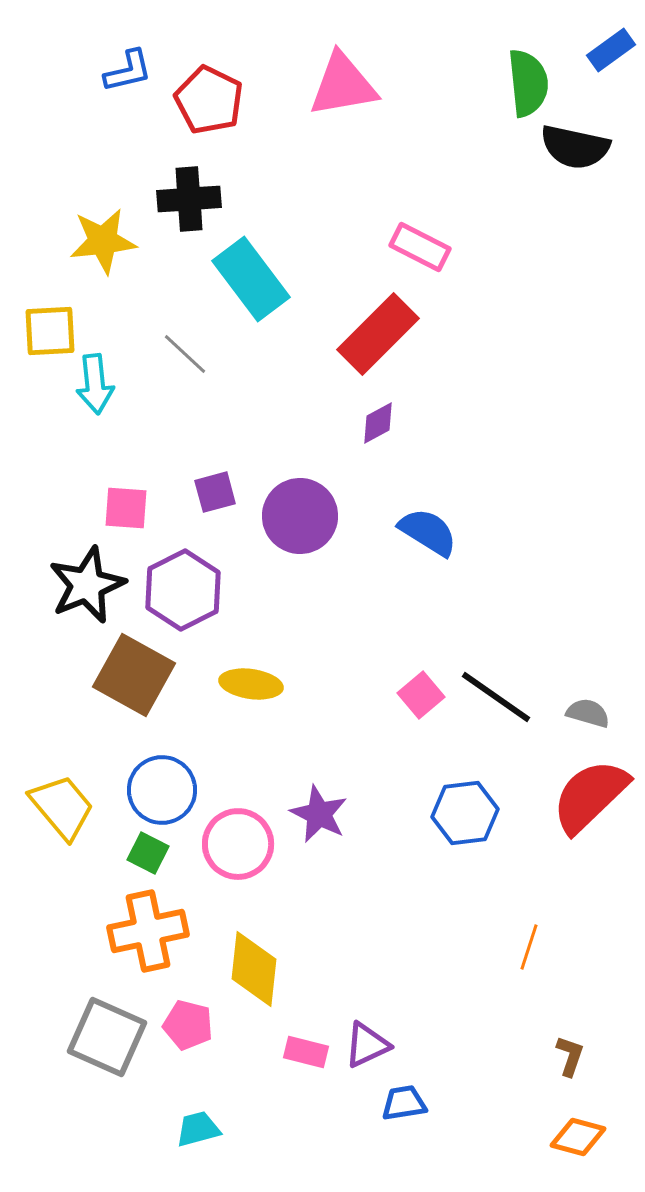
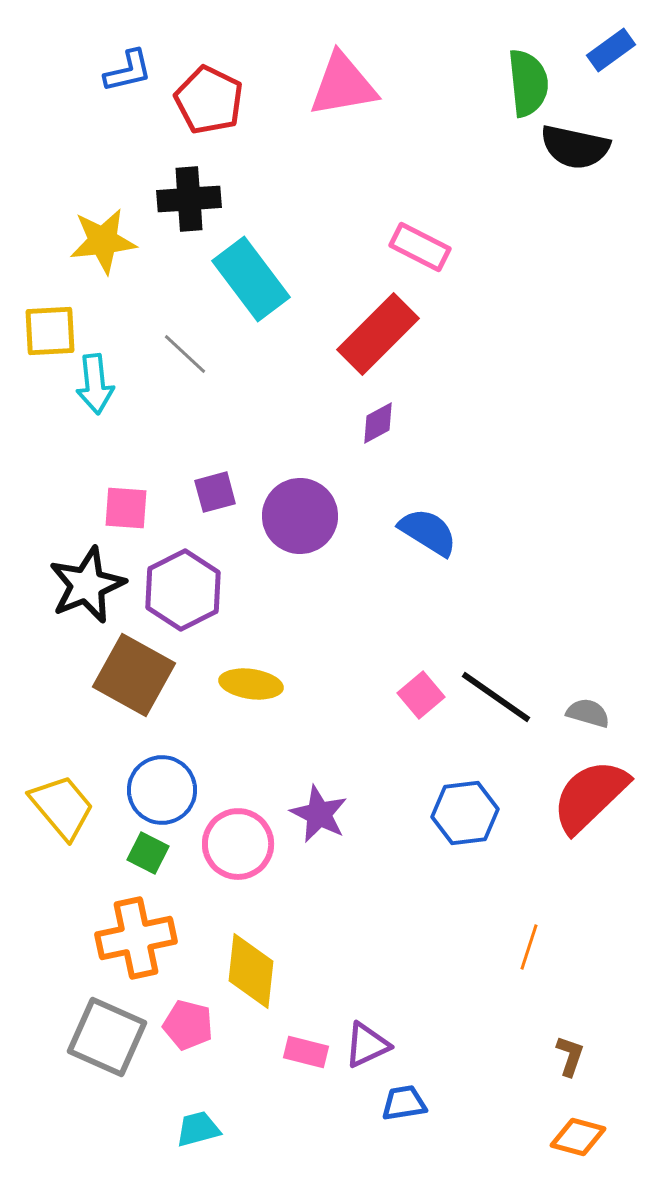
orange cross at (148, 931): moved 12 px left, 7 px down
yellow diamond at (254, 969): moved 3 px left, 2 px down
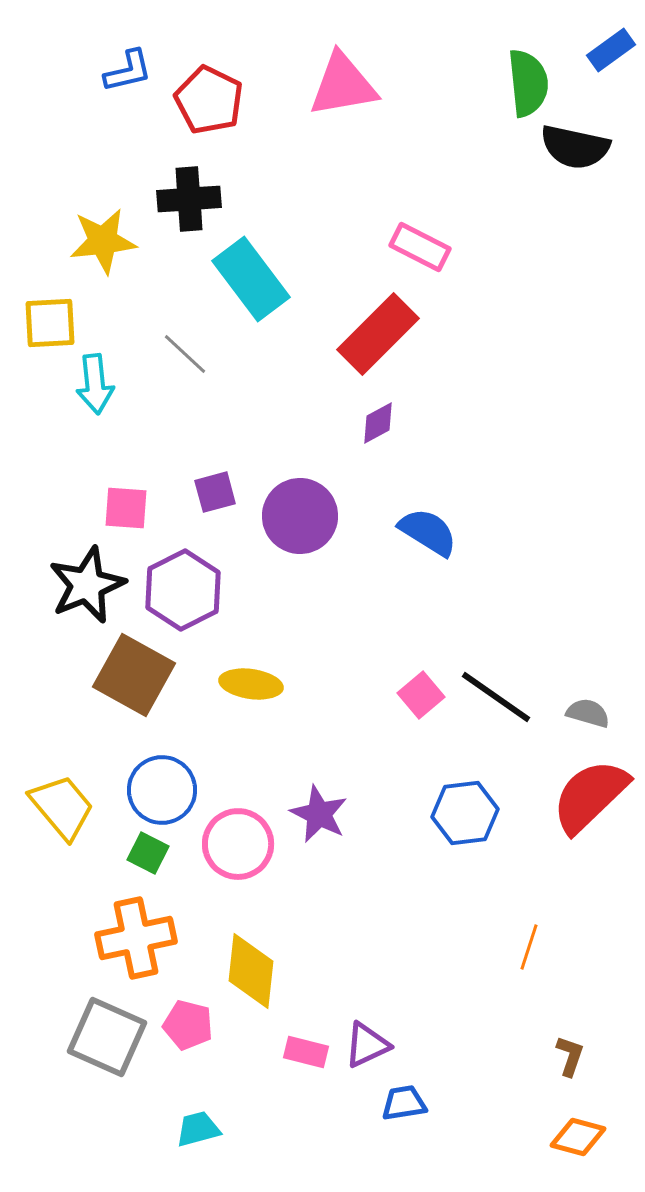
yellow square at (50, 331): moved 8 px up
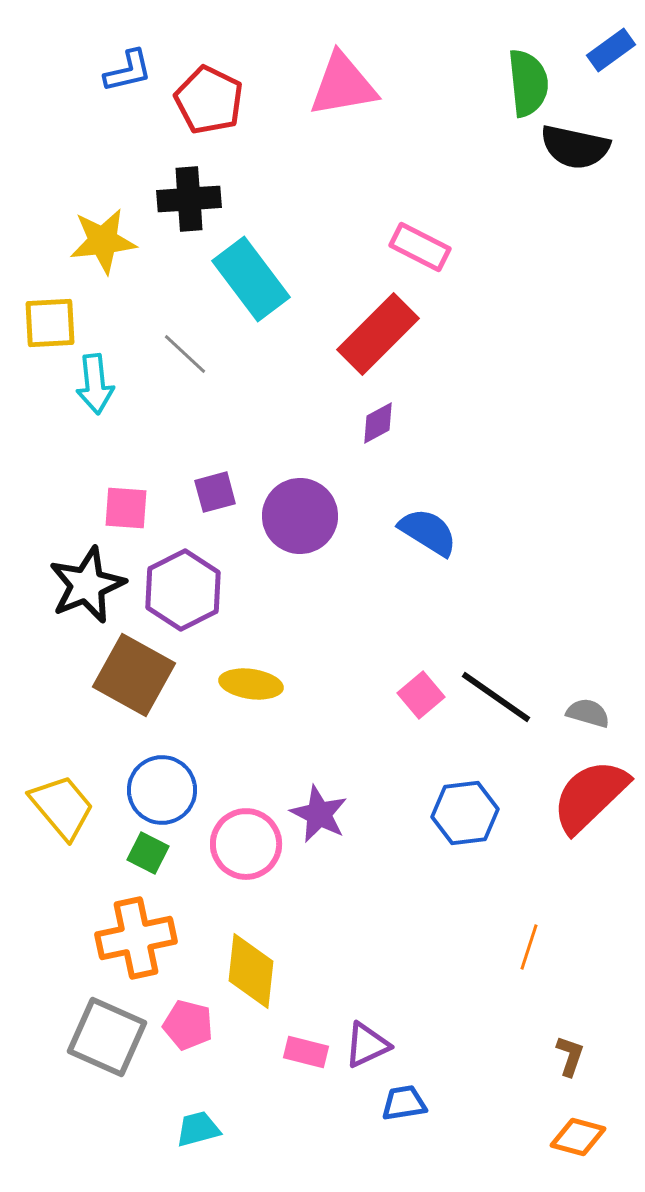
pink circle at (238, 844): moved 8 px right
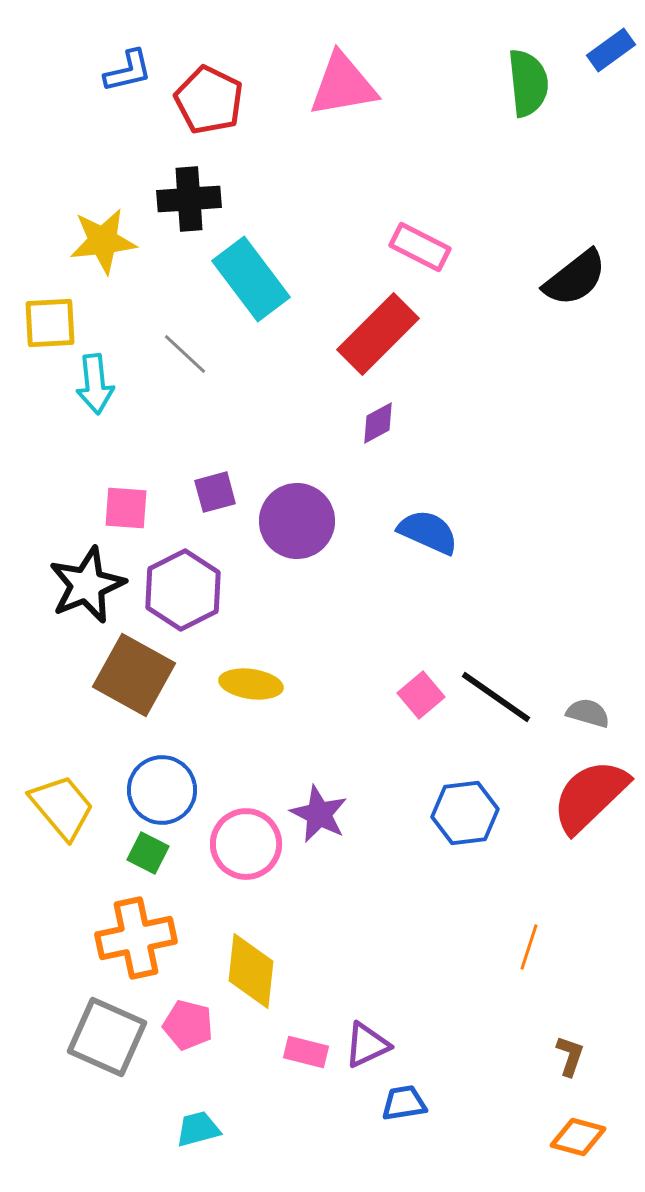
black semicircle at (575, 147): moved 131 px down; rotated 50 degrees counterclockwise
purple circle at (300, 516): moved 3 px left, 5 px down
blue semicircle at (428, 532): rotated 8 degrees counterclockwise
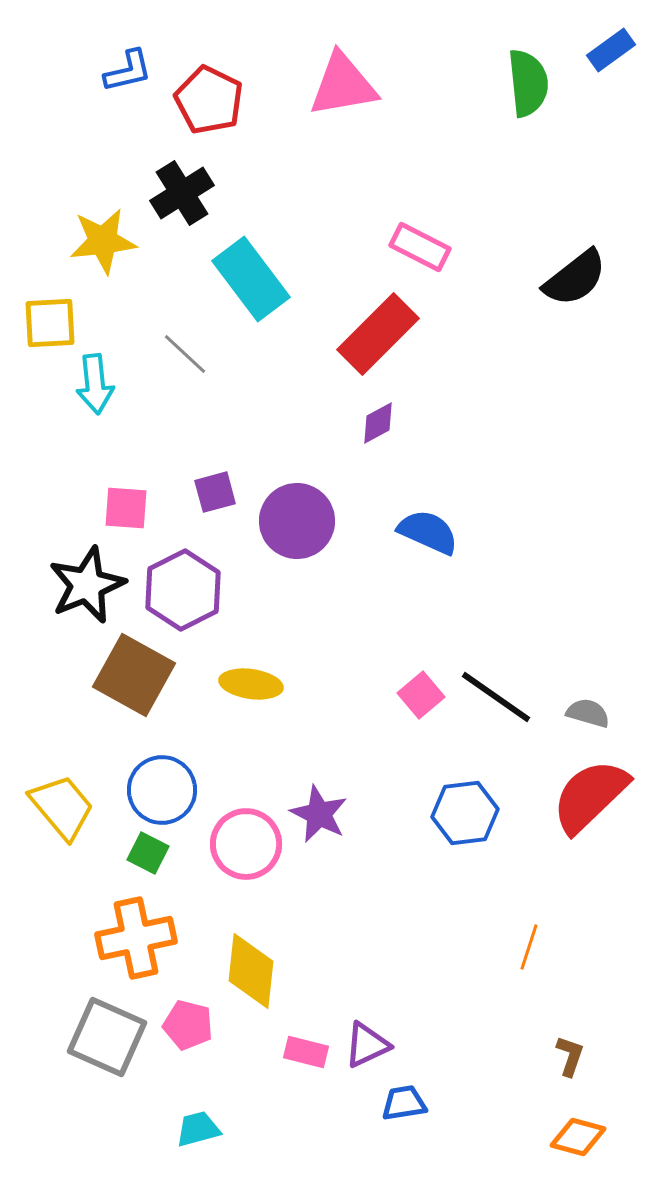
black cross at (189, 199): moved 7 px left, 6 px up; rotated 28 degrees counterclockwise
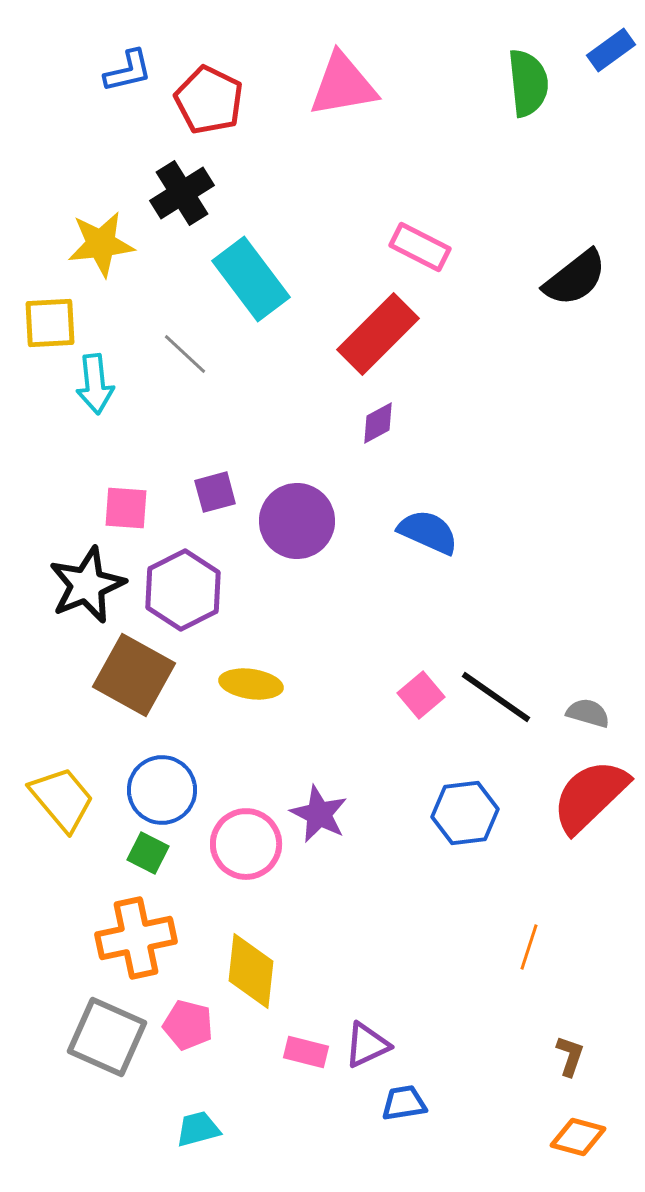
yellow star at (103, 241): moved 2 px left, 3 px down
yellow trapezoid at (62, 807): moved 8 px up
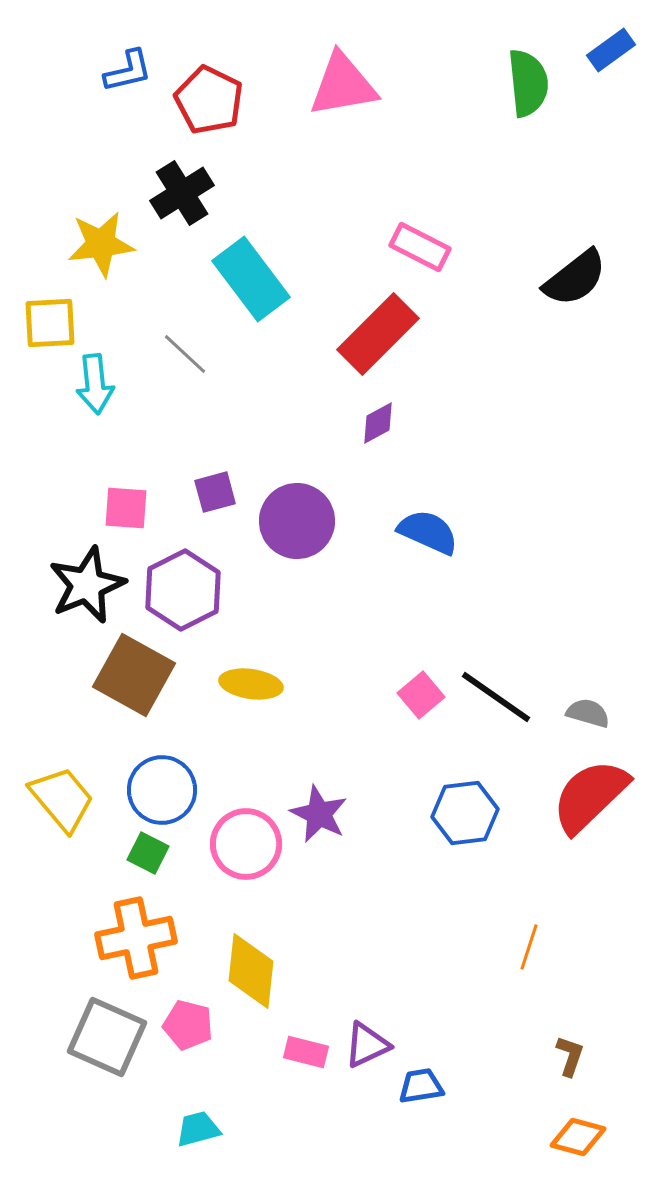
blue trapezoid at (404, 1103): moved 17 px right, 17 px up
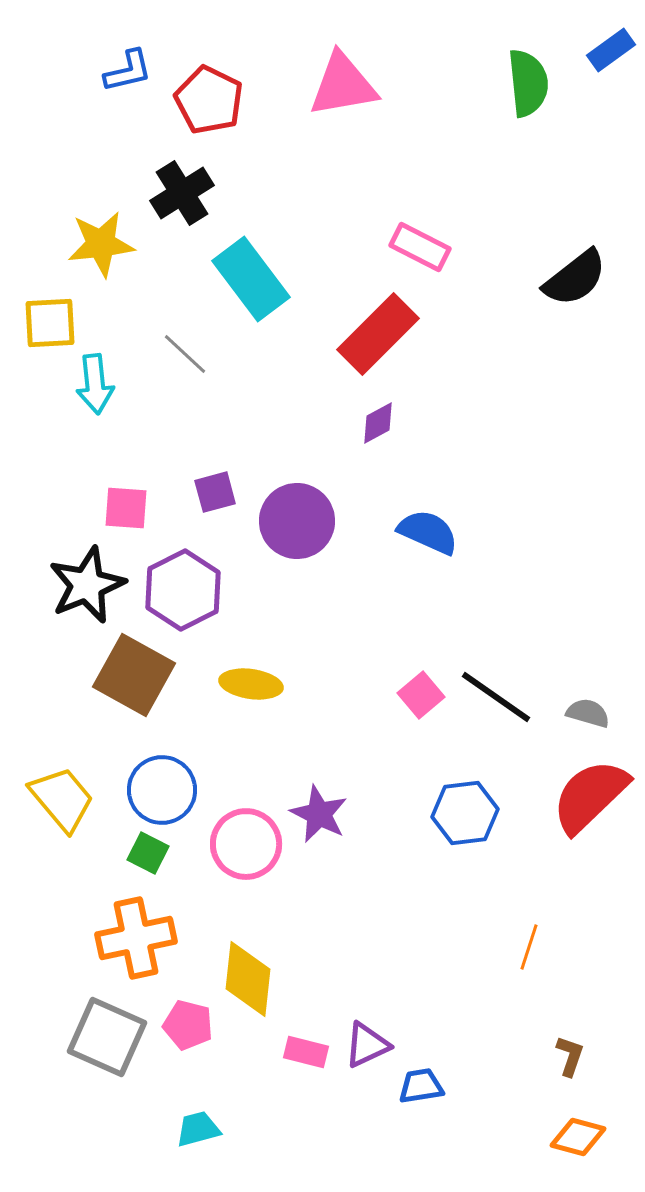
yellow diamond at (251, 971): moved 3 px left, 8 px down
